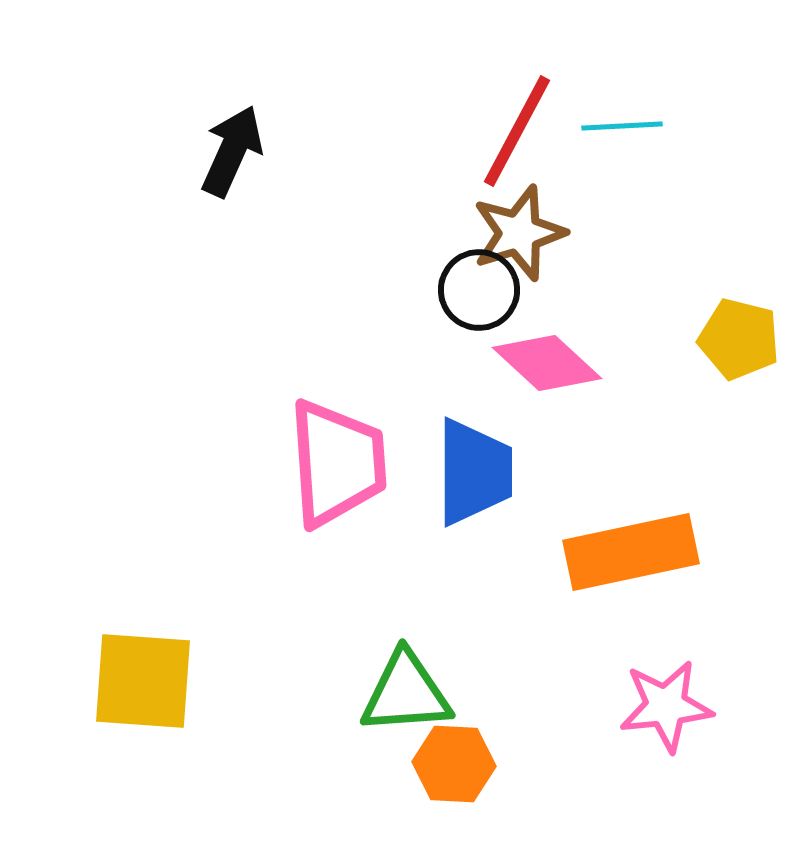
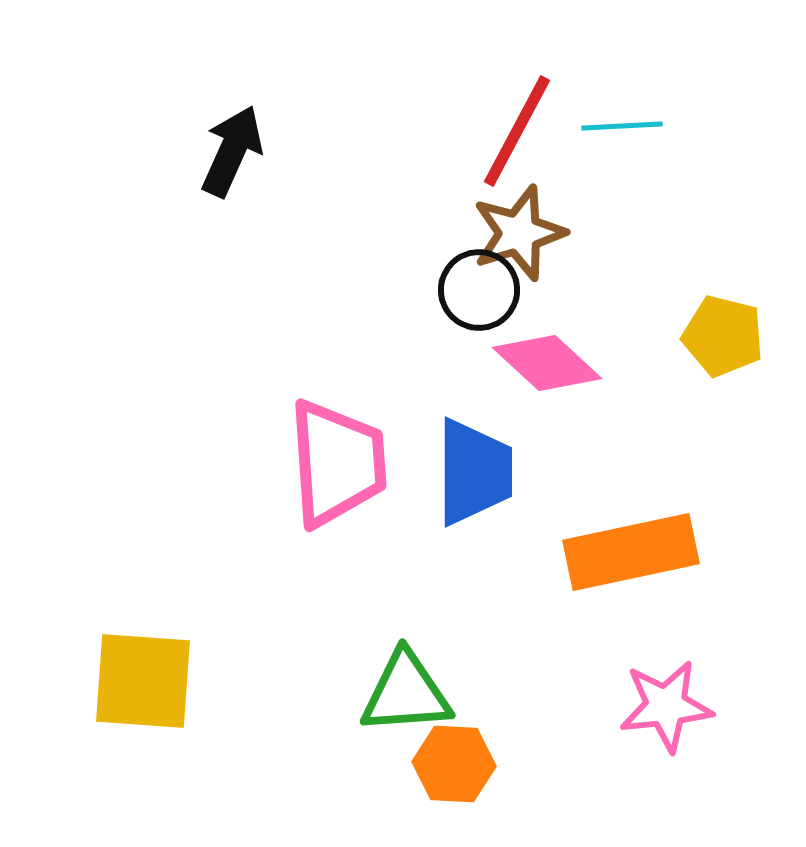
yellow pentagon: moved 16 px left, 3 px up
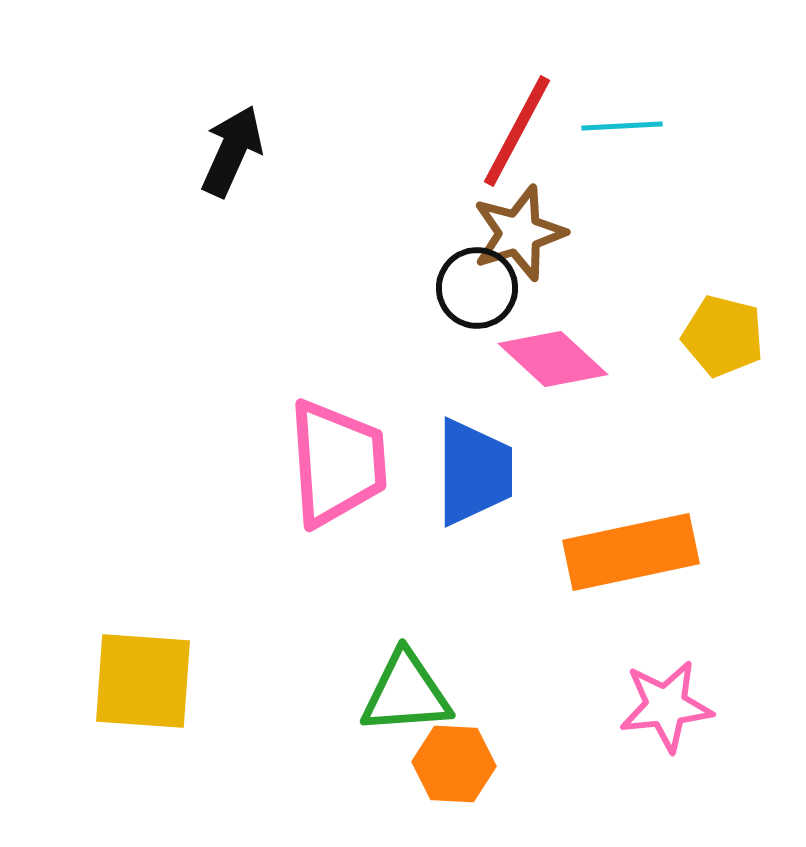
black circle: moved 2 px left, 2 px up
pink diamond: moved 6 px right, 4 px up
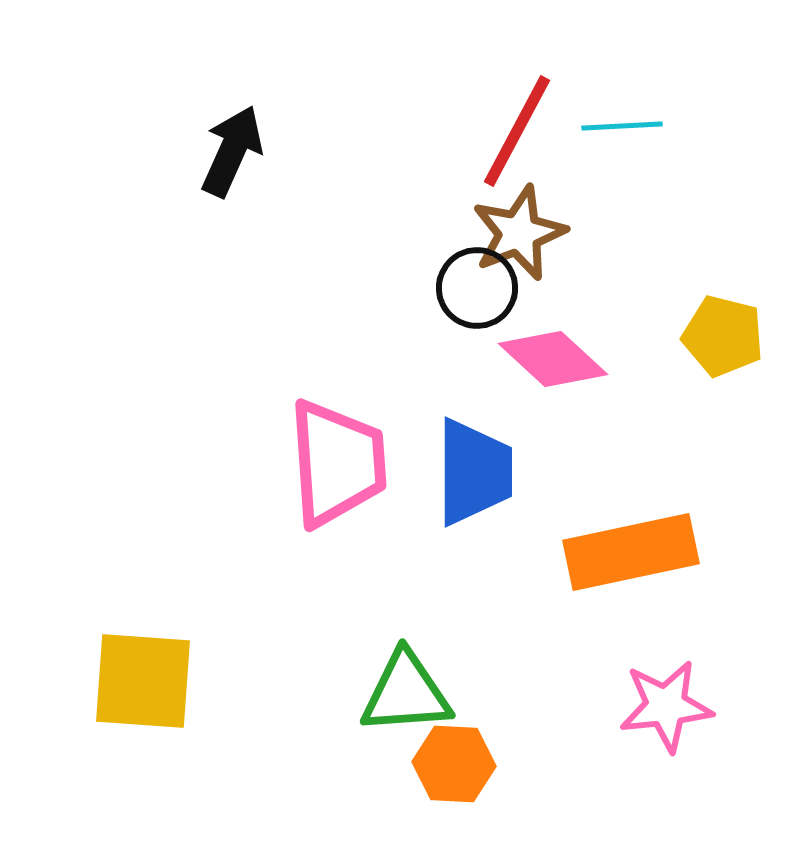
brown star: rotated 4 degrees counterclockwise
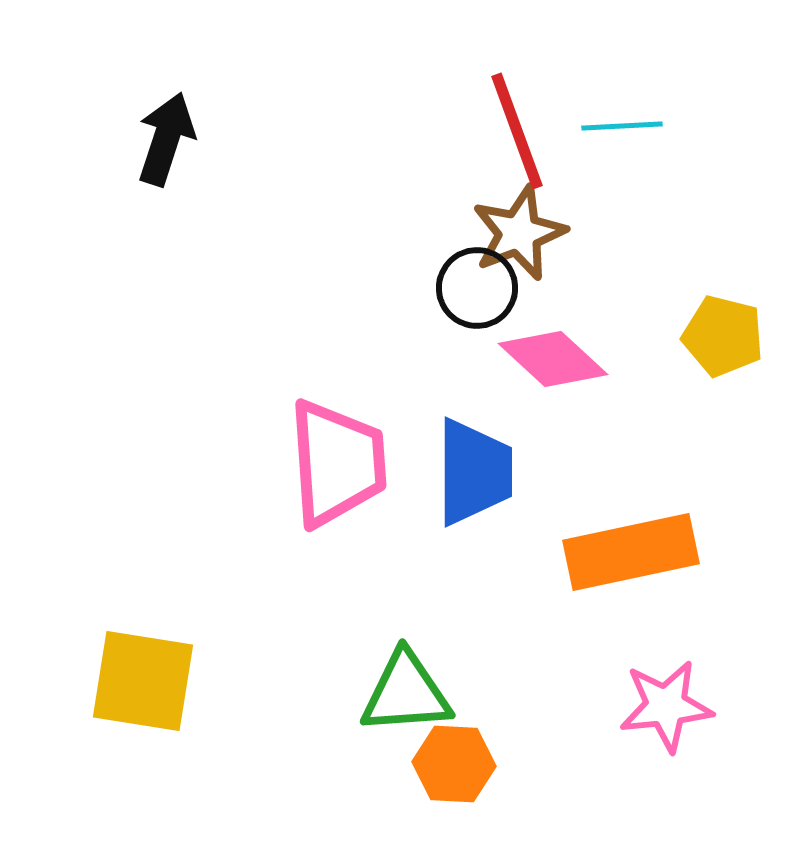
red line: rotated 48 degrees counterclockwise
black arrow: moved 66 px left, 12 px up; rotated 6 degrees counterclockwise
yellow square: rotated 5 degrees clockwise
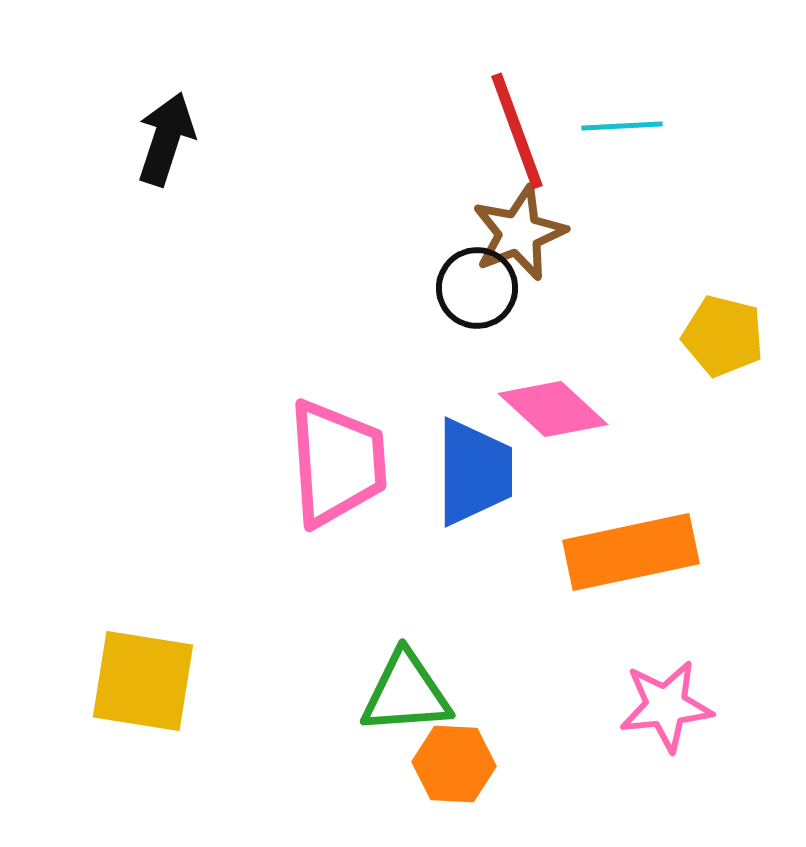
pink diamond: moved 50 px down
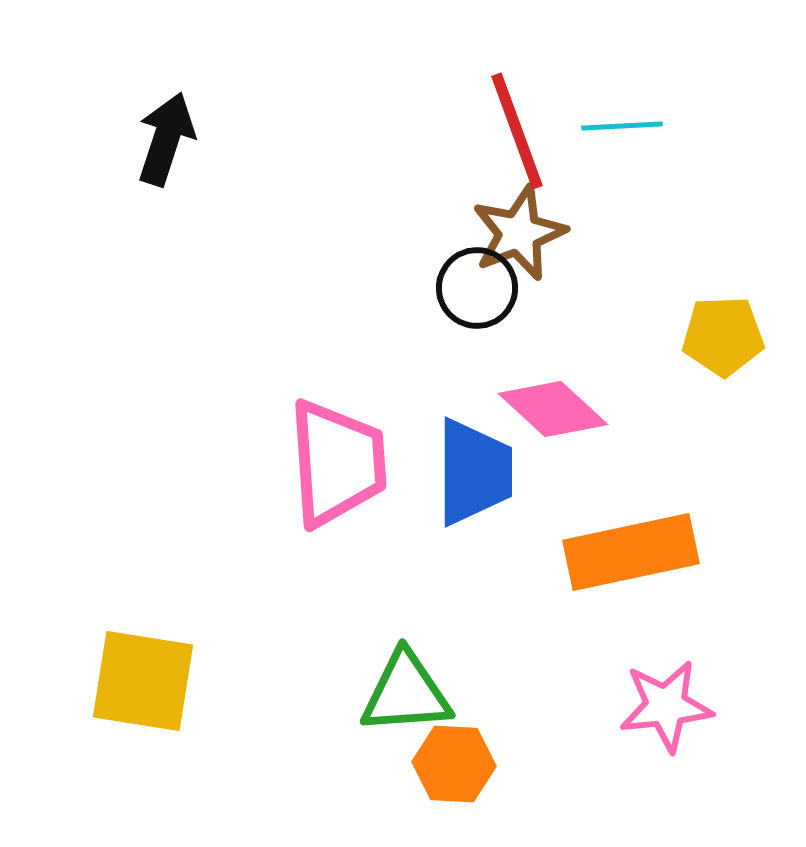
yellow pentagon: rotated 16 degrees counterclockwise
